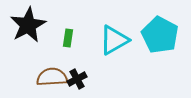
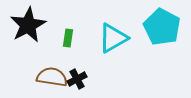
cyan pentagon: moved 2 px right, 8 px up
cyan triangle: moved 1 px left, 2 px up
brown semicircle: rotated 12 degrees clockwise
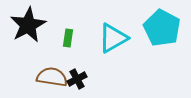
cyan pentagon: moved 1 px down
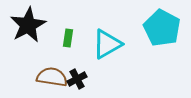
cyan triangle: moved 6 px left, 6 px down
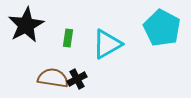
black star: moved 2 px left
brown semicircle: moved 1 px right, 1 px down
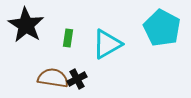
black star: rotated 12 degrees counterclockwise
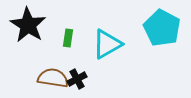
black star: moved 2 px right
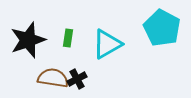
black star: moved 15 px down; rotated 21 degrees clockwise
